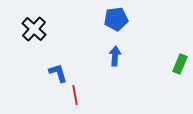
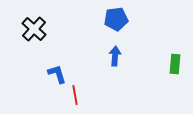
green rectangle: moved 5 px left; rotated 18 degrees counterclockwise
blue L-shape: moved 1 px left, 1 px down
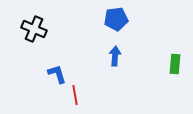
black cross: rotated 20 degrees counterclockwise
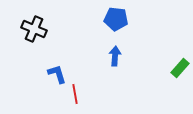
blue pentagon: rotated 15 degrees clockwise
green rectangle: moved 5 px right, 4 px down; rotated 36 degrees clockwise
red line: moved 1 px up
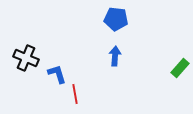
black cross: moved 8 px left, 29 px down
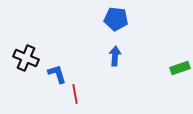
green rectangle: rotated 30 degrees clockwise
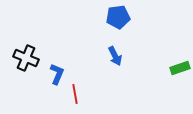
blue pentagon: moved 2 px right, 2 px up; rotated 15 degrees counterclockwise
blue arrow: rotated 150 degrees clockwise
blue L-shape: rotated 40 degrees clockwise
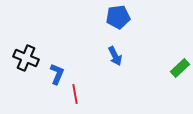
green rectangle: rotated 24 degrees counterclockwise
